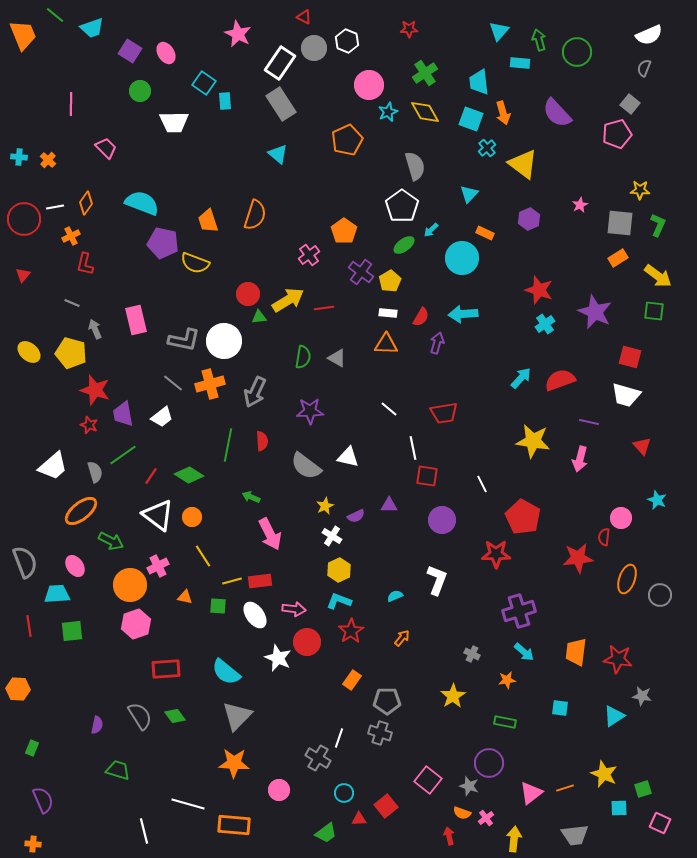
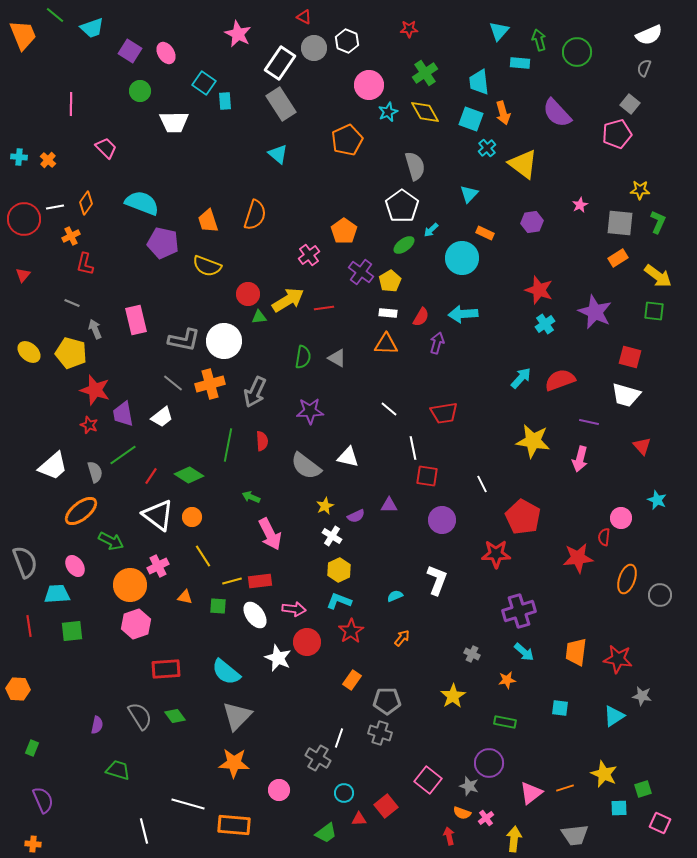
purple hexagon at (529, 219): moved 3 px right, 3 px down; rotated 15 degrees clockwise
green L-shape at (658, 225): moved 3 px up
yellow semicircle at (195, 263): moved 12 px right, 3 px down
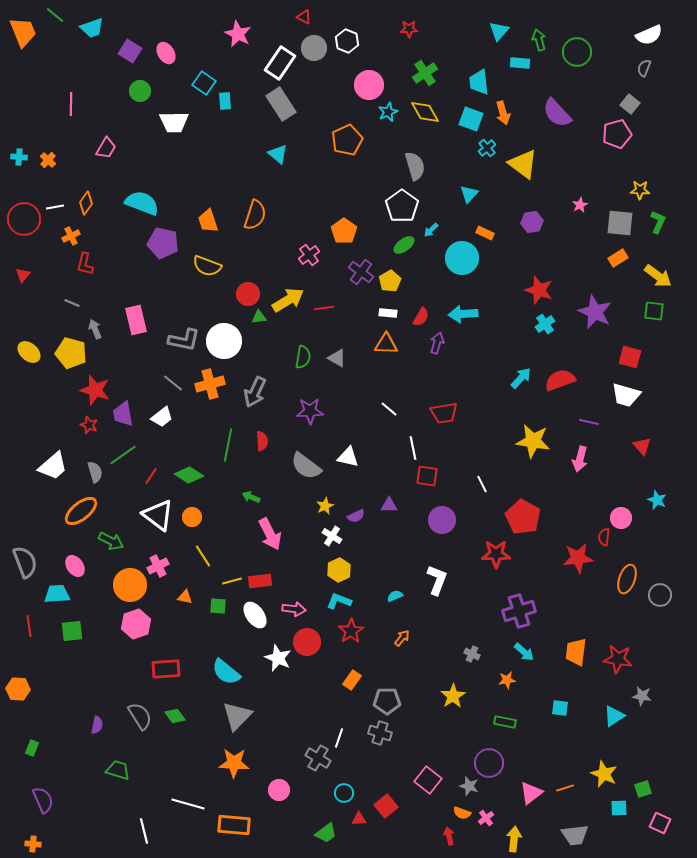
orange trapezoid at (23, 35): moved 3 px up
pink trapezoid at (106, 148): rotated 75 degrees clockwise
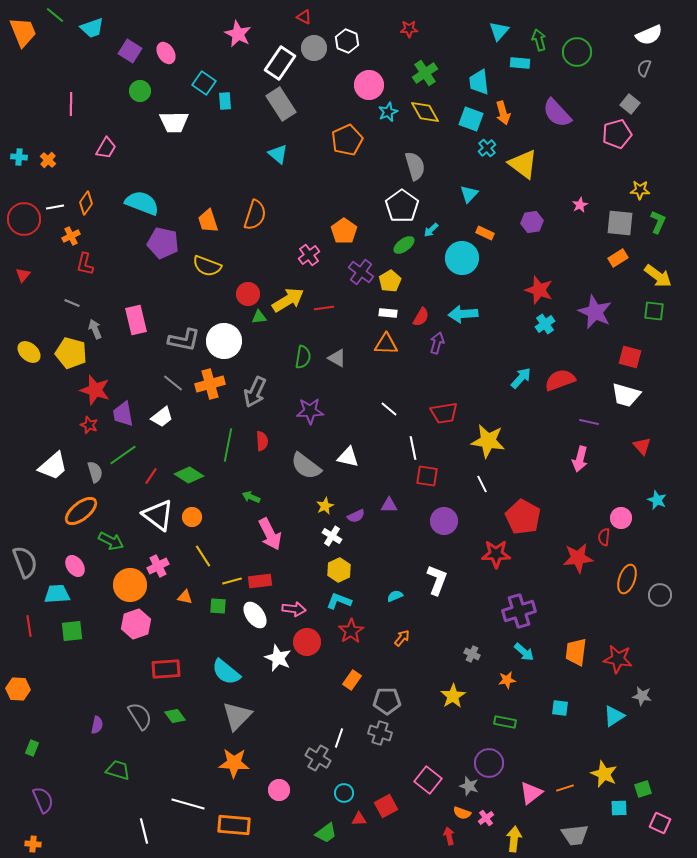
yellow star at (533, 441): moved 45 px left
purple circle at (442, 520): moved 2 px right, 1 px down
red square at (386, 806): rotated 10 degrees clockwise
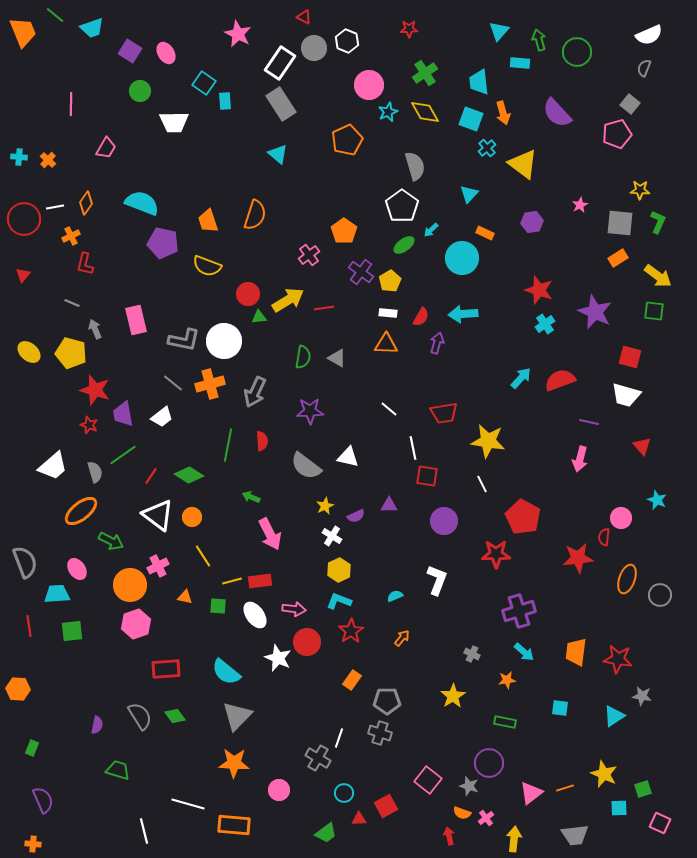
pink ellipse at (75, 566): moved 2 px right, 3 px down
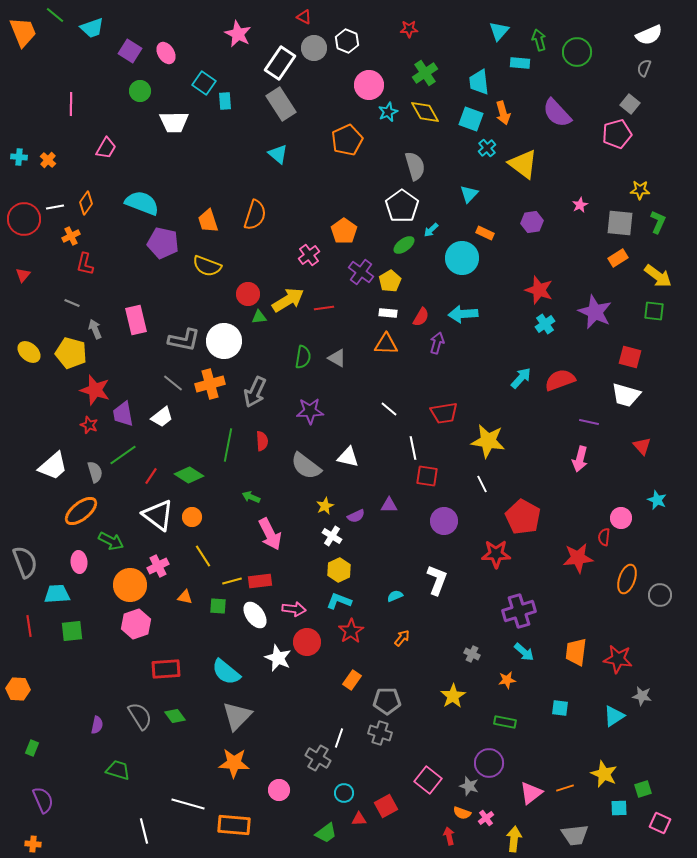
pink ellipse at (77, 569): moved 2 px right, 7 px up; rotated 30 degrees clockwise
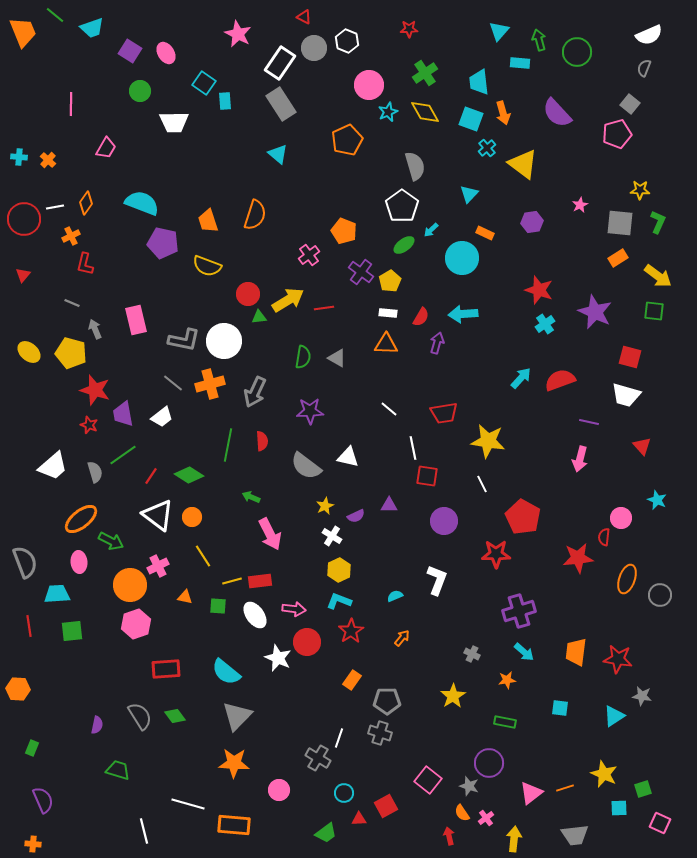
orange pentagon at (344, 231): rotated 15 degrees counterclockwise
orange ellipse at (81, 511): moved 8 px down
orange semicircle at (462, 813): rotated 36 degrees clockwise
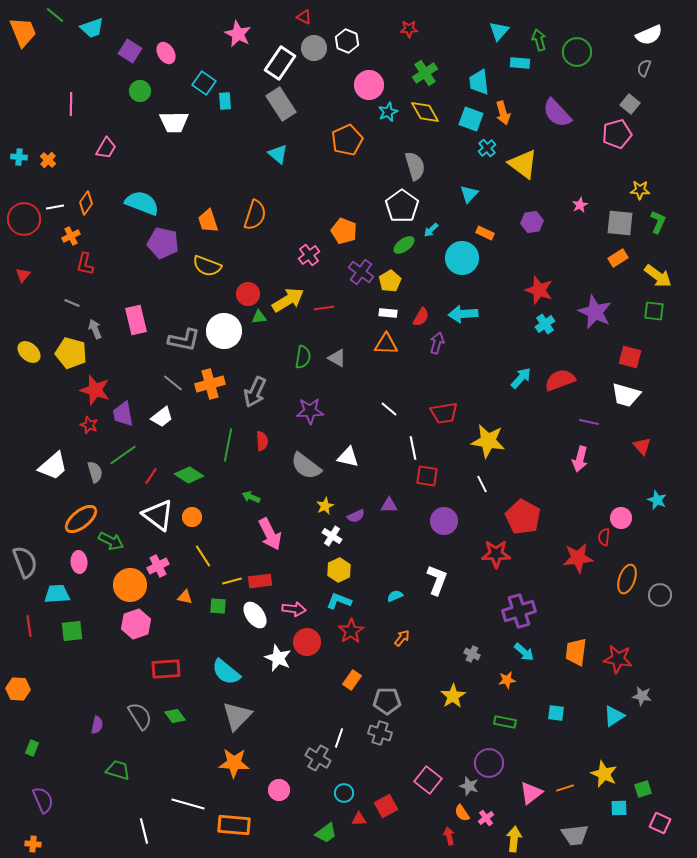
white circle at (224, 341): moved 10 px up
cyan square at (560, 708): moved 4 px left, 5 px down
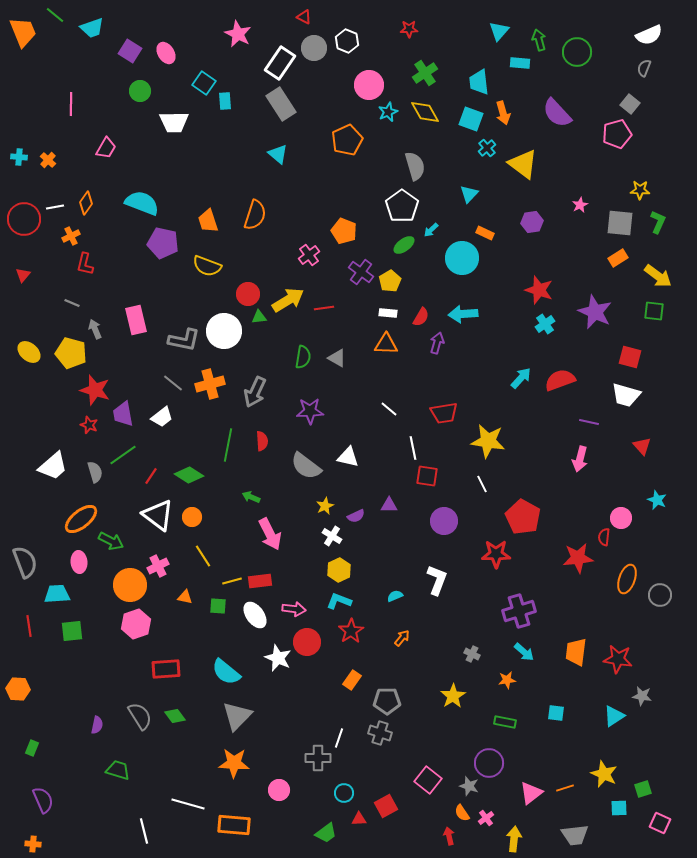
gray cross at (318, 758): rotated 30 degrees counterclockwise
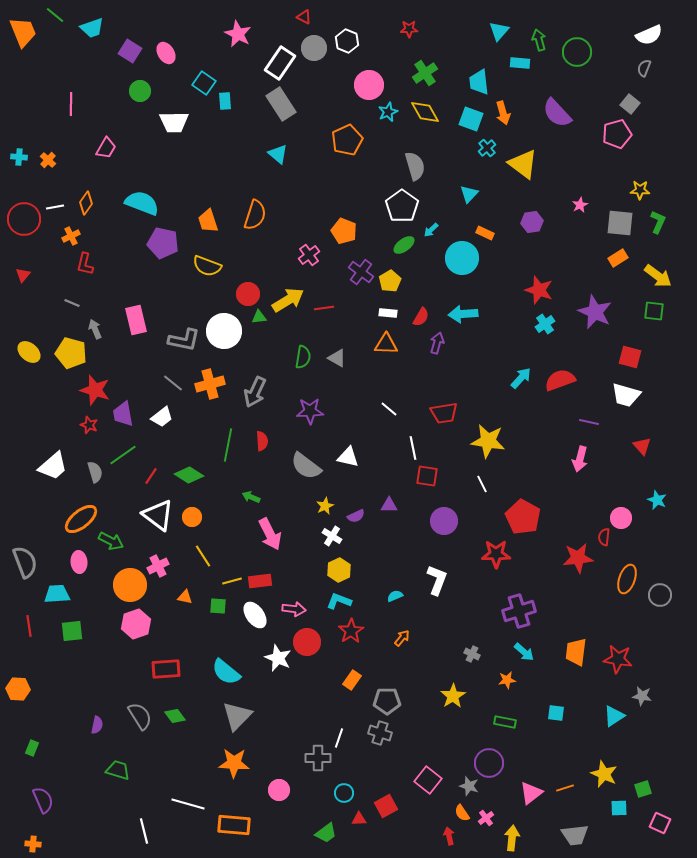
yellow arrow at (514, 839): moved 2 px left, 1 px up
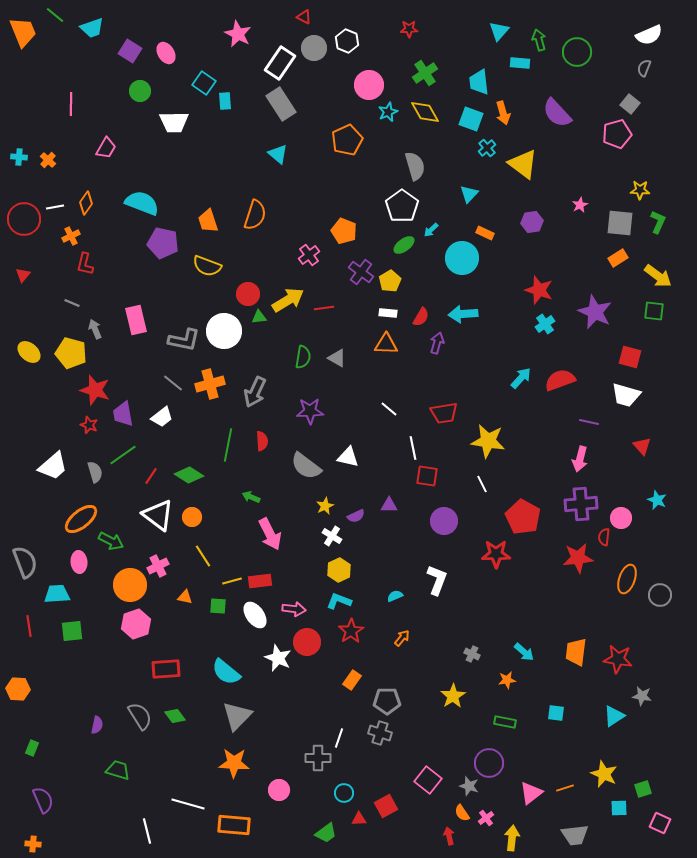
purple cross at (519, 611): moved 62 px right, 107 px up; rotated 12 degrees clockwise
white line at (144, 831): moved 3 px right
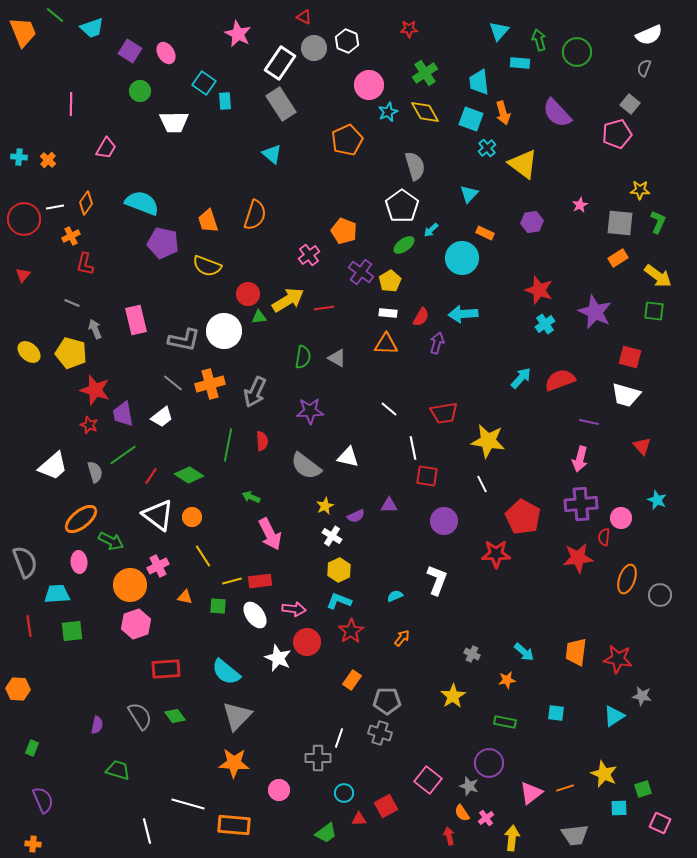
cyan triangle at (278, 154): moved 6 px left
